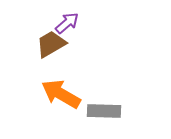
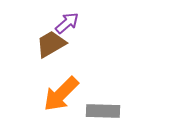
orange arrow: rotated 75 degrees counterclockwise
gray rectangle: moved 1 px left
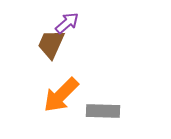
brown trapezoid: rotated 36 degrees counterclockwise
orange arrow: moved 1 px down
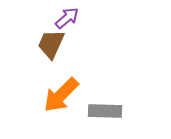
purple arrow: moved 5 px up
gray rectangle: moved 2 px right
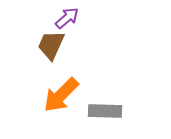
brown trapezoid: moved 1 px down
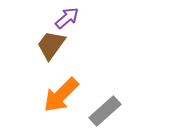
brown trapezoid: rotated 12 degrees clockwise
gray rectangle: rotated 44 degrees counterclockwise
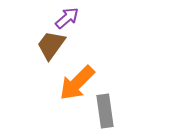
orange arrow: moved 16 px right, 12 px up
gray rectangle: rotated 56 degrees counterclockwise
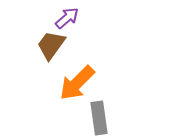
gray rectangle: moved 6 px left, 7 px down
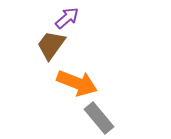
orange arrow: rotated 114 degrees counterclockwise
gray rectangle: rotated 32 degrees counterclockwise
